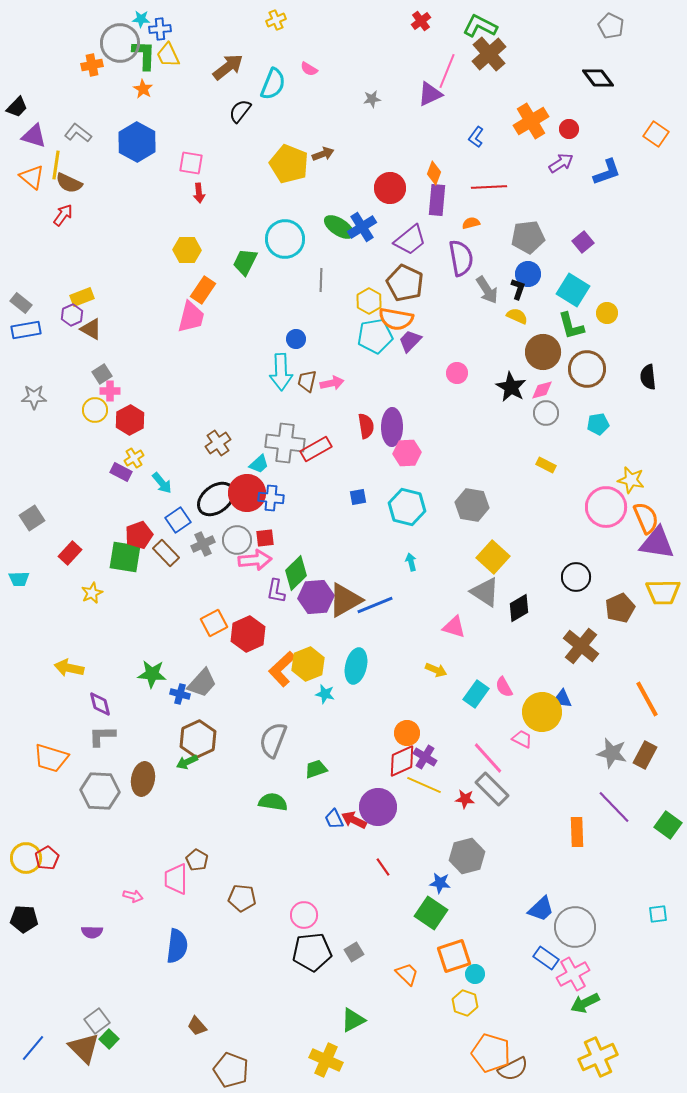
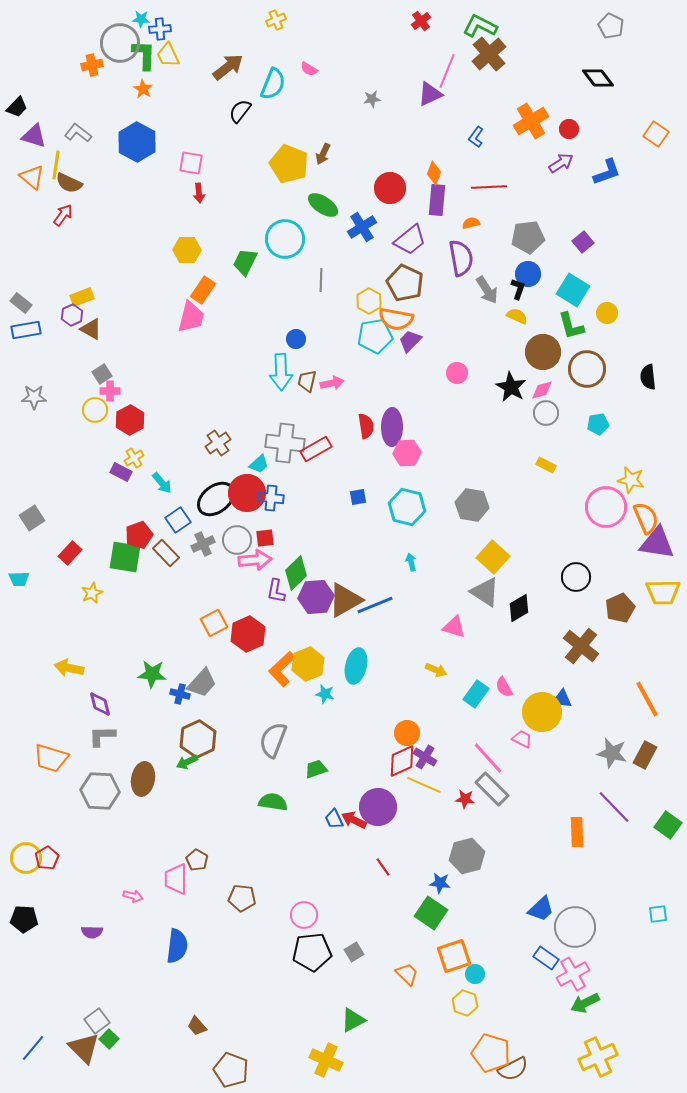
brown arrow at (323, 154): rotated 135 degrees clockwise
green ellipse at (339, 227): moved 16 px left, 22 px up
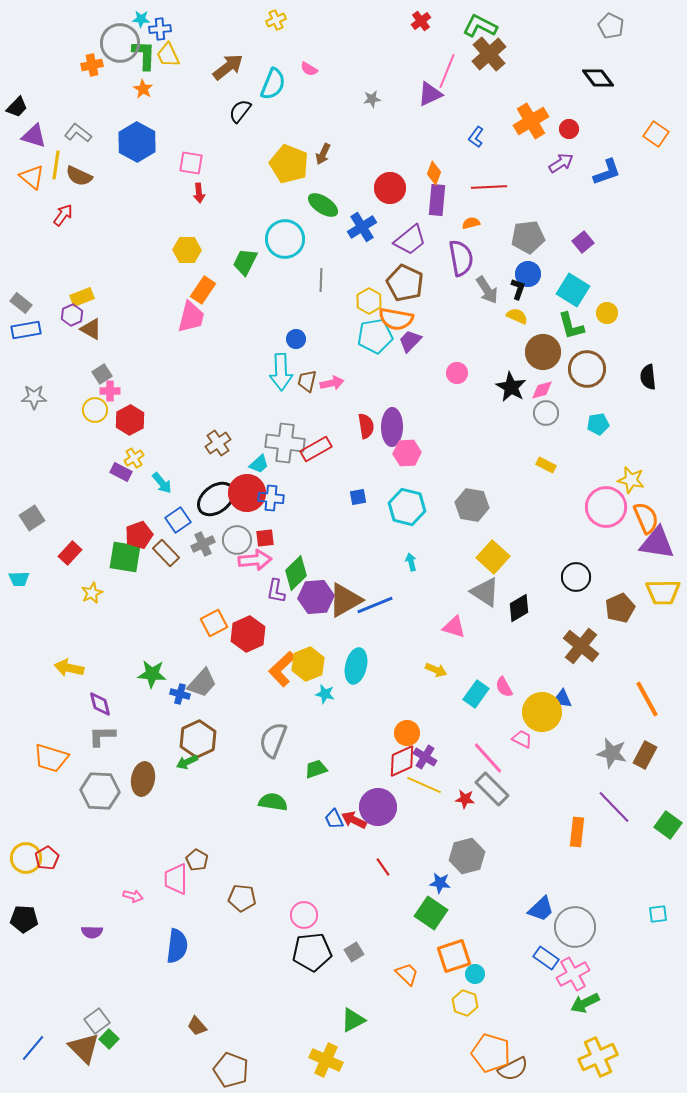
brown semicircle at (69, 183): moved 10 px right, 7 px up
orange rectangle at (577, 832): rotated 8 degrees clockwise
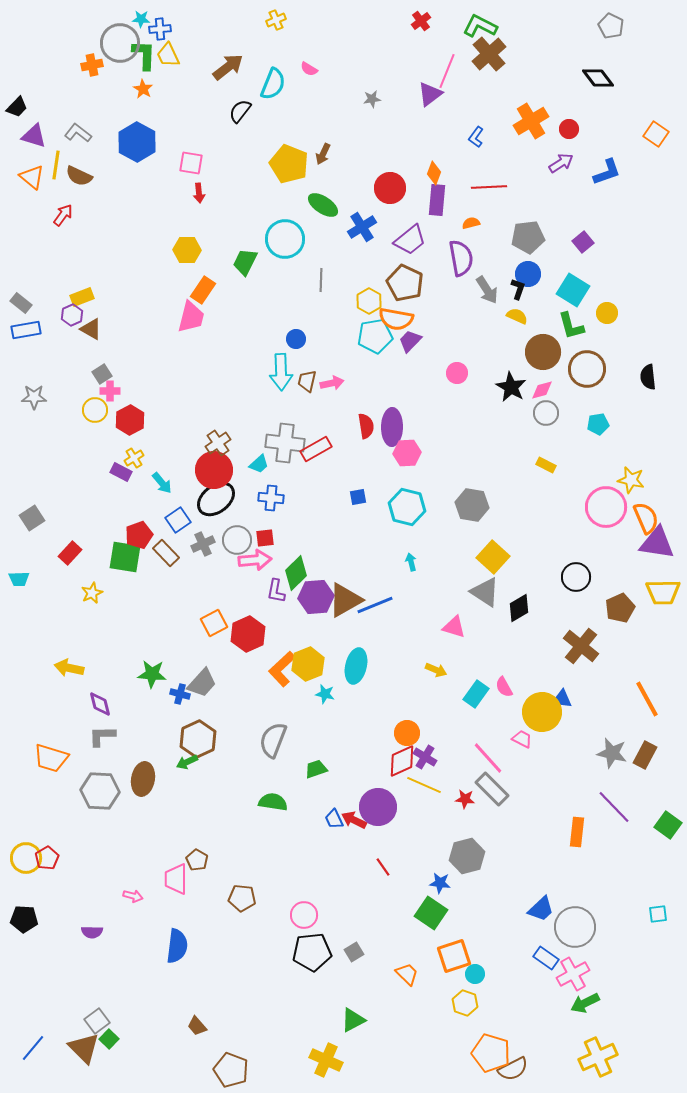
purple triangle at (430, 94): rotated 12 degrees counterclockwise
red circle at (247, 493): moved 33 px left, 23 px up
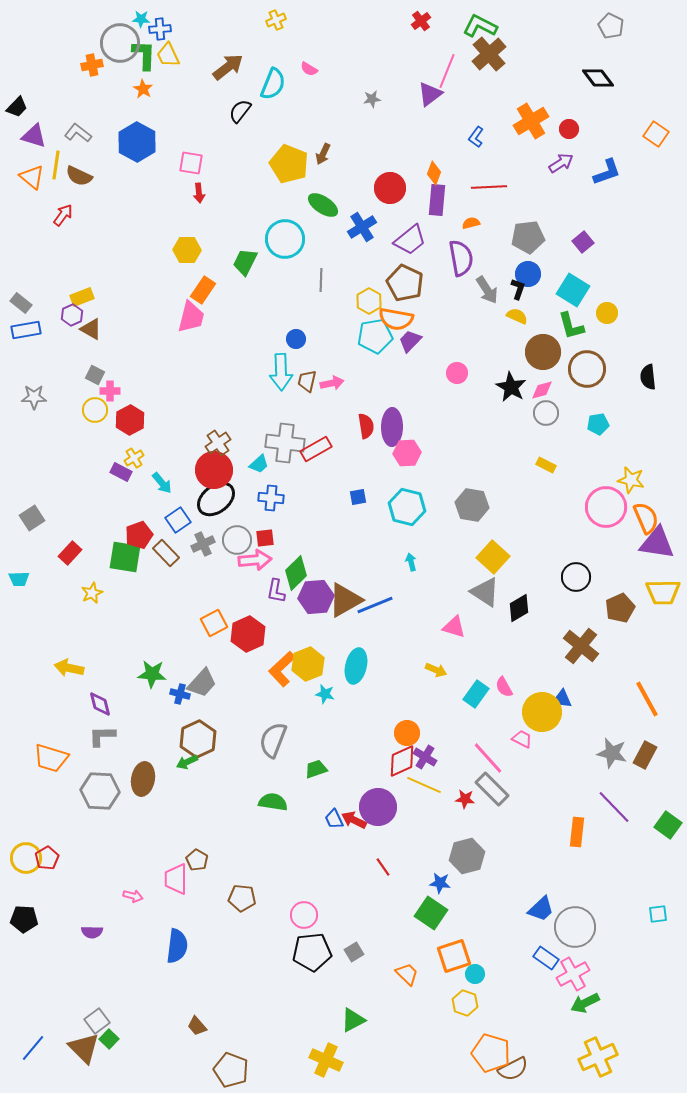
gray square at (102, 374): moved 7 px left, 1 px down; rotated 30 degrees counterclockwise
